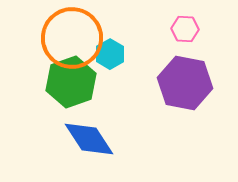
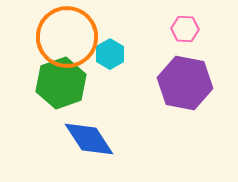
orange circle: moved 5 px left, 1 px up
green hexagon: moved 10 px left, 1 px down
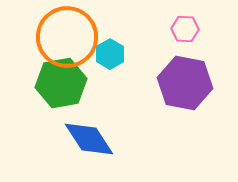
green hexagon: rotated 9 degrees clockwise
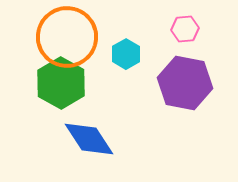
pink hexagon: rotated 8 degrees counterclockwise
cyan hexagon: moved 16 px right
green hexagon: rotated 21 degrees counterclockwise
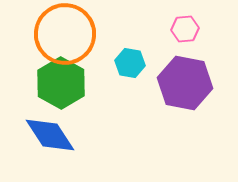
orange circle: moved 2 px left, 3 px up
cyan hexagon: moved 4 px right, 9 px down; rotated 20 degrees counterclockwise
blue diamond: moved 39 px left, 4 px up
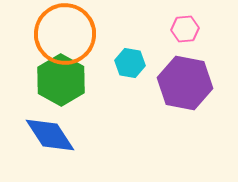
green hexagon: moved 3 px up
